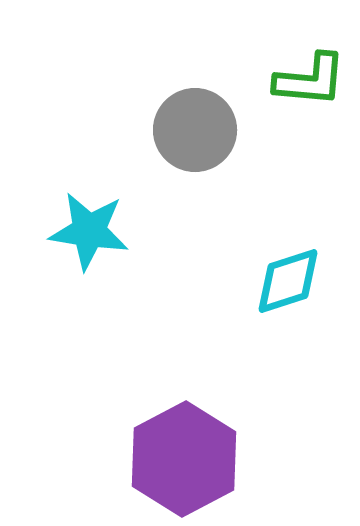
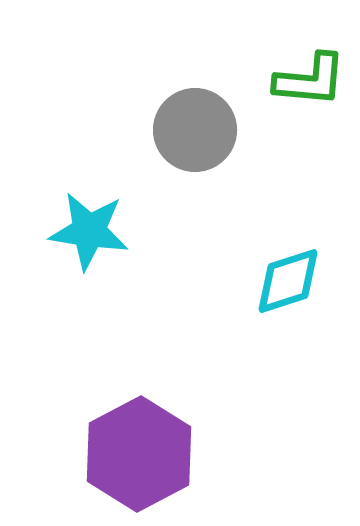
purple hexagon: moved 45 px left, 5 px up
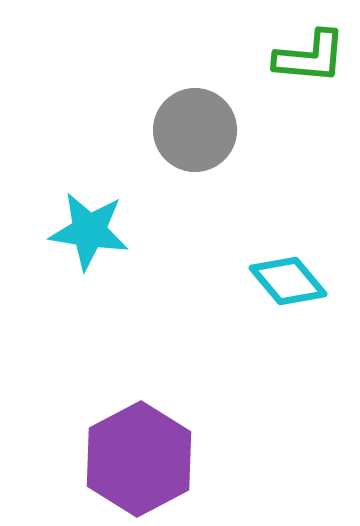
green L-shape: moved 23 px up
cyan diamond: rotated 68 degrees clockwise
purple hexagon: moved 5 px down
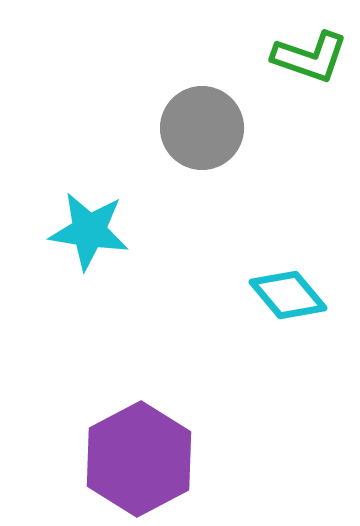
green L-shape: rotated 14 degrees clockwise
gray circle: moved 7 px right, 2 px up
cyan diamond: moved 14 px down
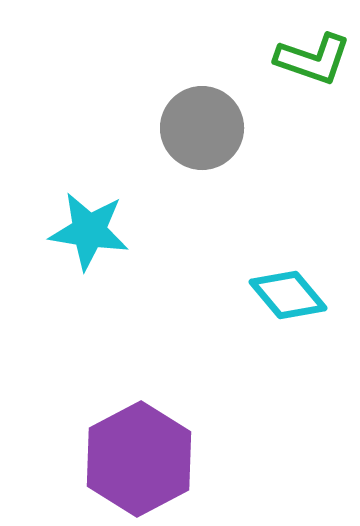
green L-shape: moved 3 px right, 2 px down
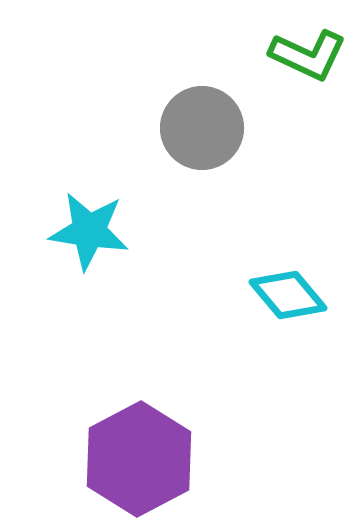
green L-shape: moved 5 px left, 4 px up; rotated 6 degrees clockwise
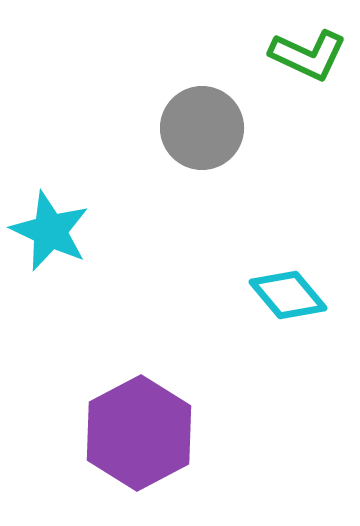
cyan star: moved 39 px left; rotated 16 degrees clockwise
purple hexagon: moved 26 px up
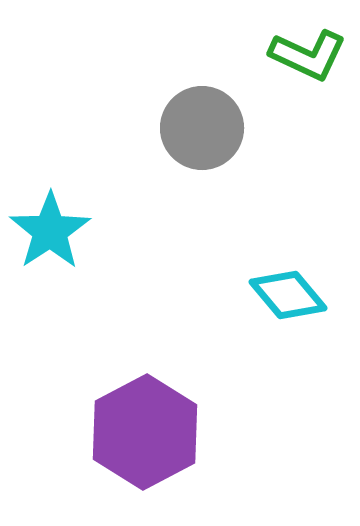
cyan star: rotated 14 degrees clockwise
purple hexagon: moved 6 px right, 1 px up
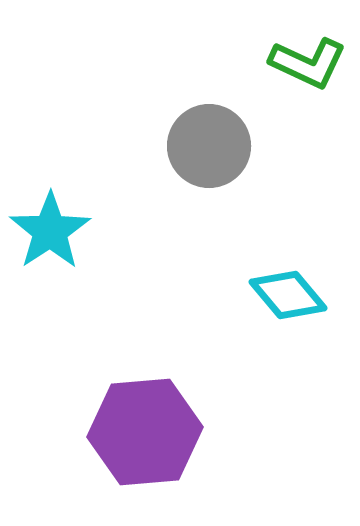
green L-shape: moved 8 px down
gray circle: moved 7 px right, 18 px down
purple hexagon: rotated 23 degrees clockwise
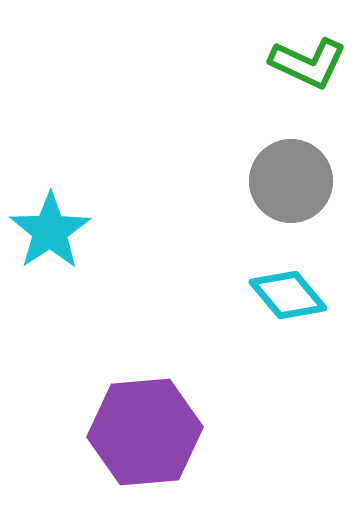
gray circle: moved 82 px right, 35 px down
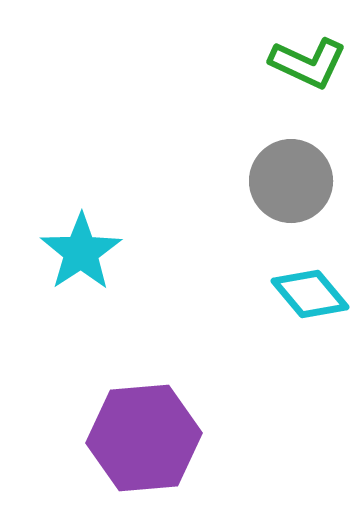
cyan star: moved 31 px right, 21 px down
cyan diamond: moved 22 px right, 1 px up
purple hexagon: moved 1 px left, 6 px down
